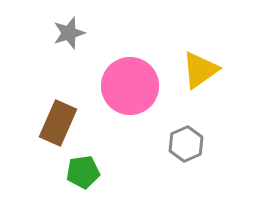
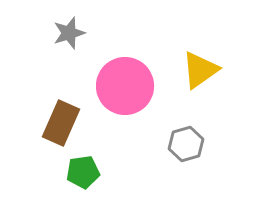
pink circle: moved 5 px left
brown rectangle: moved 3 px right
gray hexagon: rotated 8 degrees clockwise
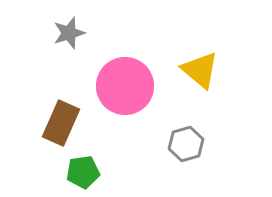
yellow triangle: rotated 45 degrees counterclockwise
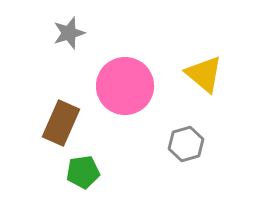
yellow triangle: moved 4 px right, 4 px down
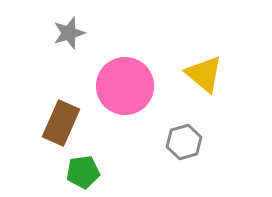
gray hexagon: moved 2 px left, 2 px up
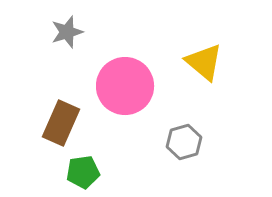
gray star: moved 2 px left, 1 px up
yellow triangle: moved 12 px up
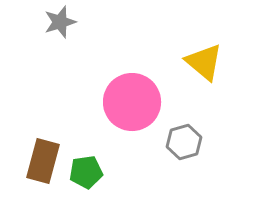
gray star: moved 7 px left, 10 px up
pink circle: moved 7 px right, 16 px down
brown rectangle: moved 18 px left, 38 px down; rotated 9 degrees counterclockwise
green pentagon: moved 3 px right
